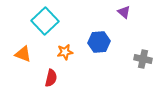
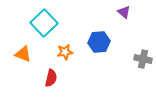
cyan square: moved 1 px left, 2 px down
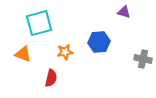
purple triangle: rotated 24 degrees counterclockwise
cyan square: moved 5 px left; rotated 28 degrees clockwise
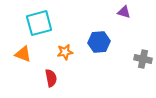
red semicircle: rotated 24 degrees counterclockwise
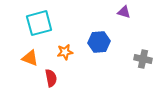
orange triangle: moved 7 px right, 4 px down
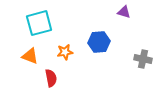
orange triangle: moved 2 px up
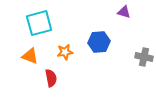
gray cross: moved 1 px right, 2 px up
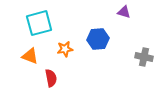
blue hexagon: moved 1 px left, 3 px up
orange star: moved 3 px up
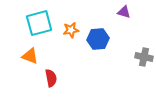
orange star: moved 6 px right, 19 px up
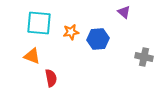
purple triangle: rotated 24 degrees clockwise
cyan square: rotated 20 degrees clockwise
orange star: moved 2 px down
orange triangle: moved 2 px right
